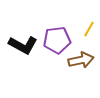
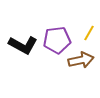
yellow line: moved 4 px down
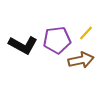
yellow line: moved 3 px left; rotated 14 degrees clockwise
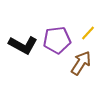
yellow line: moved 2 px right
brown arrow: moved 3 px down; rotated 45 degrees counterclockwise
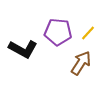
purple pentagon: moved 1 px right, 8 px up; rotated 12 degrees clockwise
black L-shape: moved 4 px down
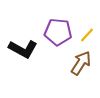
yellow line: moved 1 px left, 2 px down
